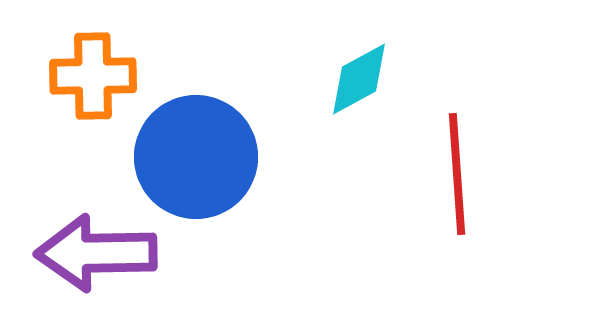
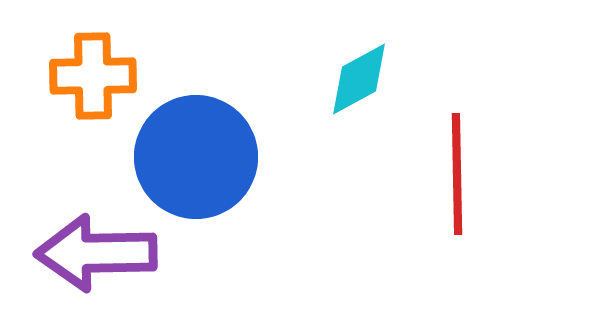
red line: rotated 3 degrees clockwise
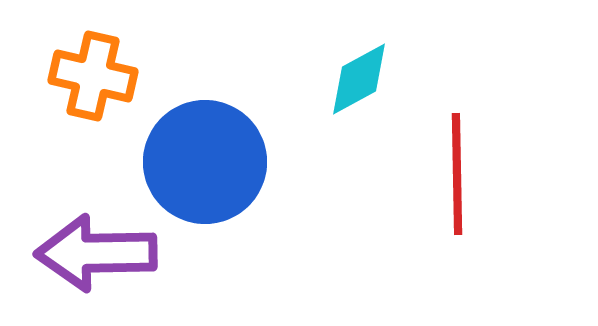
orange cross: rotated 14 degrees clockwise
blue circle: moved 9 px right, 5 px down
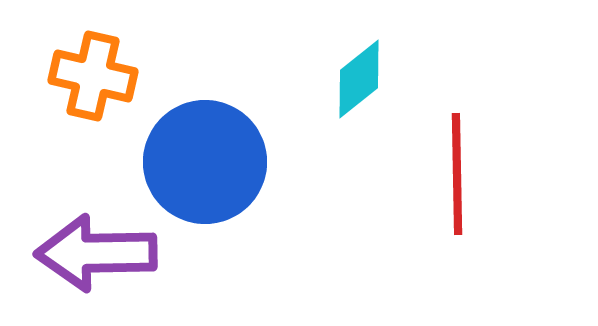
cyan diamond: rotated 10 degrees counterclockwise
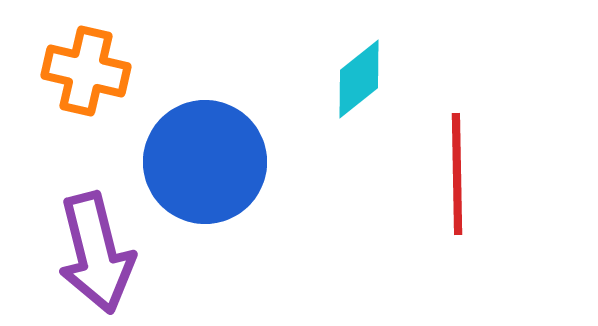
orange cross: moved 7 px left, 5 px up
purple arrow: rotated 103 degrees counterclockwise
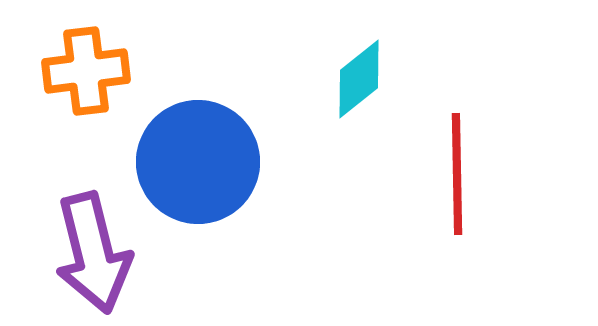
orange cross: rotated 20 degrees counterclockwise
blue circle: moved 7 px left
purple arrow: moved 3 px left
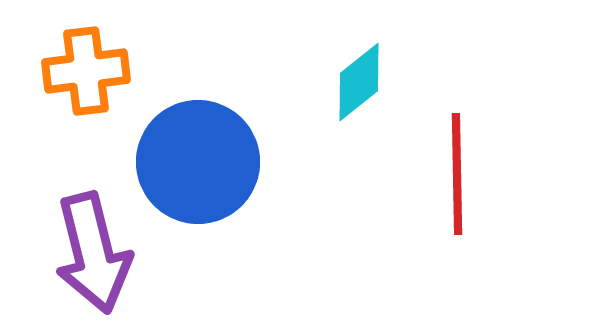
cyan diamond: moved 3 px down
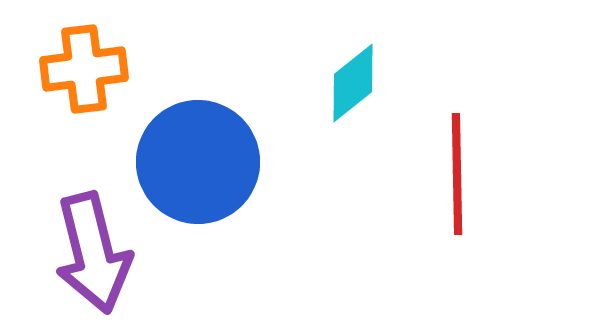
orange cross: moved 2 px left, 2 px up
cyan diamond: moved 6 px left, 1 px down
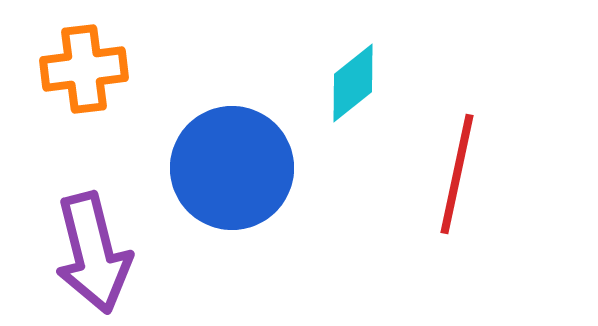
blue circle: moved 34 px right, 6 px down
red line: rotated 13 degrees clockwise
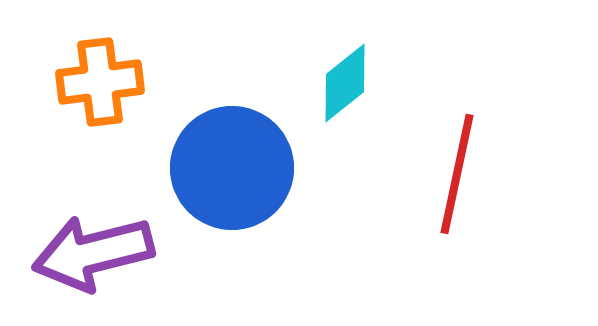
orange cross: moved 16 px right, 13 px down
cyan diamond: moved 8 px left
purple arrow: rotated 90 degrees clockwise
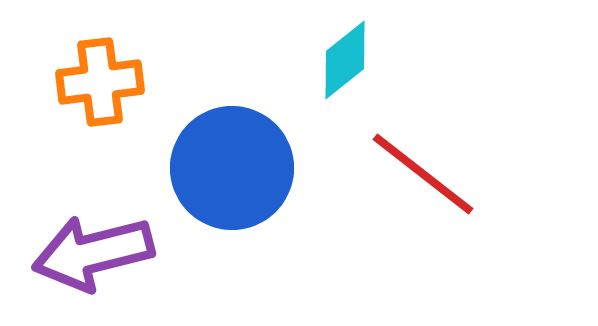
cyan diamond: moved 23 px up
red line: moved 34 px left; rotated 64 degrees counterclockwise
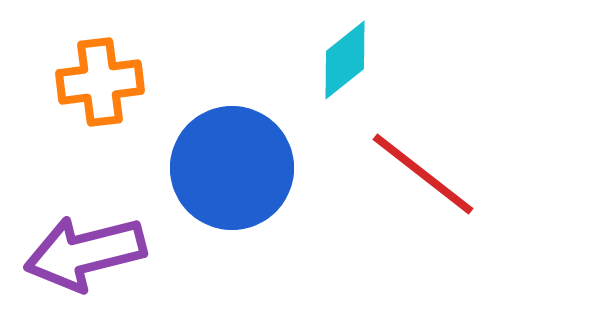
purple arrow: moved 8 px left
